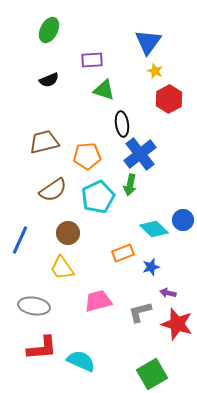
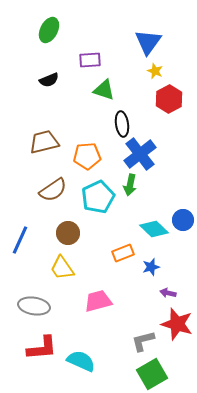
purple rectangle: moved 2 px left
gray L-shape: moved 3 px right, 29 px down
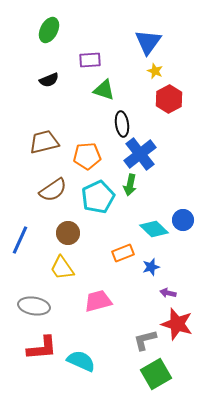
gray L-shape: moved 2 px right, 1 px up
green square: moved 4 px right
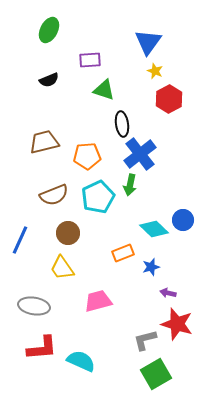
brown semicircle: moved 1 px right, 5 px down; rotated 12 degrees clockwise
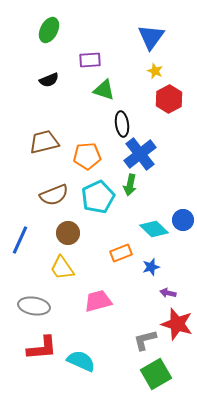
blue triangle: moved 3 px right, 5 px up
orange rectangle: moved 2 px left
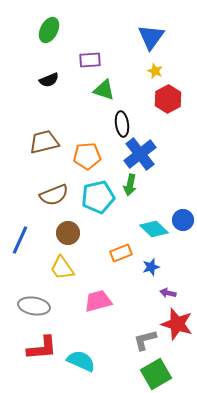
red hexagon: moved 1 px left
cyan pentagon: rotated 12 degrees clockwise
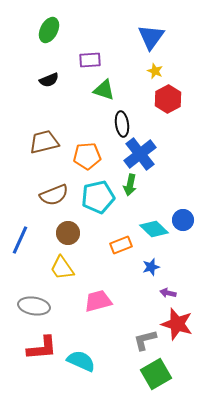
orange rectangle: moved 8 px up
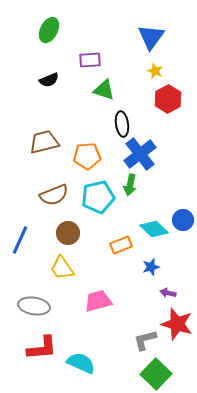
cyan semicircle: moved 2 px down
green square: rotated 16 degrees counterclockwise
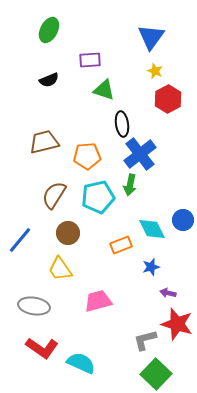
brown semicircle: rotated 144 degrees clockwise
cyan diamond: moved 2 px left; rotated 20 degrees clockwise
blue line: rotated 16 degrees clockwise
yellow trapezoid: moved 2 px left, 1 px down
red L-shape: rotated 40 degrees clockwise
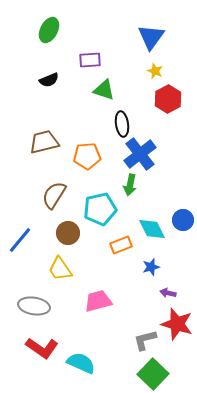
cyan pentagon: moved 2 px right, 12 px down
green square: moved 3 px left
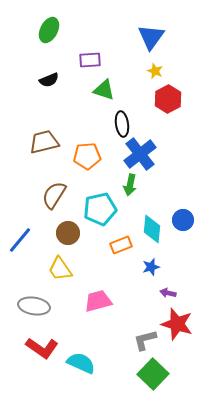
cyan diamond: rotated 32 degrees clockwise
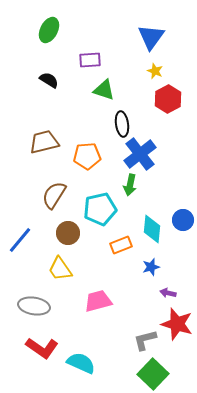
black semicircle: rotated 126 degrees counterclockwise
